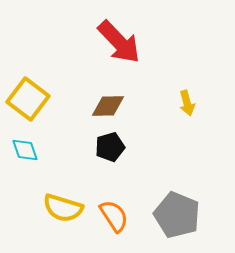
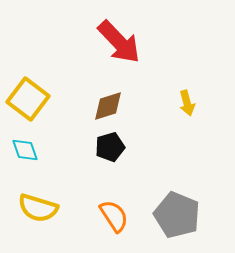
brown diamond: rotated 16 degrees counterclockwise
yellow semicircle: moved 25 px left
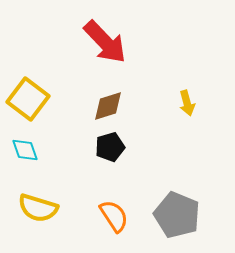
red arrow: moved 14 px left
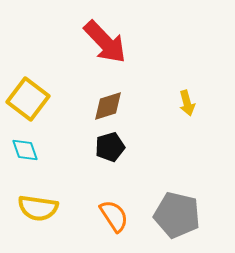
yellow semicircle: rotated 9 degrees counterclockwise
gray pentagon: rotated 9 degrees counterclockwise
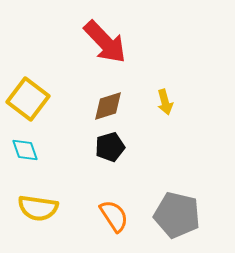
yellow arrow: moved 22 px left, 1 px up
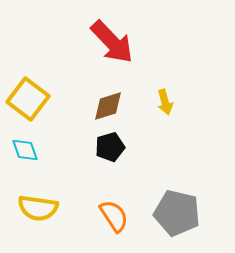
red arrow: moved 7 px right
gray pentagon: moved 2 px up
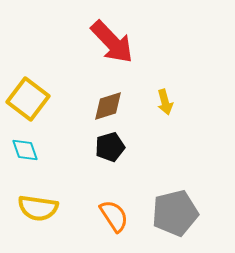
gray pentagon: moved 2 px left; rotated 27 degrees counterclockwise
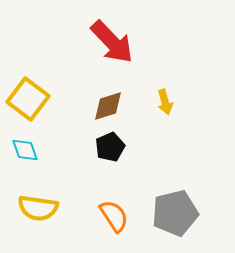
black pentagon: rotated 8 degrees counterclockwise
